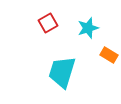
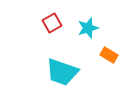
red square: moved 4 px right
cyan trapezoid: rotated 88 degrees counterclockwise
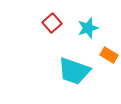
red square: rotated 12 degrees counterclockwise
cyan trapezoid: moved 12 px right, 1 px up
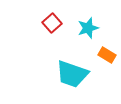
orange rectangle: moved 2 px left
cyan trapezoid: moved 2 px left, 3 px down
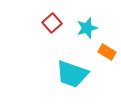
cyan star: moved 1 px left
orange rectangle: moved 3 px up
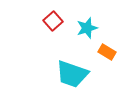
red square: moved 1 px right, 2 px up
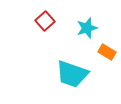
red square: moved 8 px left
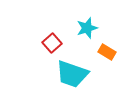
red square: moved 7 px right, 22 px down
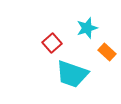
orange rectangle: rotated 12 degrees clockwise
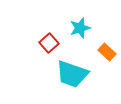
cyan star: moved 7 px left
red square: moved 3 px left
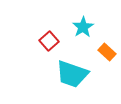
cyan star: moved 3 px right, 1 px up; rotated 15 degrees counterclockwise
red square: moved 2 px up
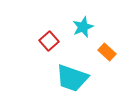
cyan star: rotated 10 degrees clockwise
cyan trapezoid: moved 4 px down
